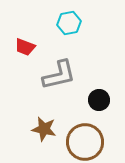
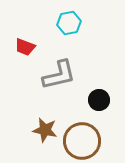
brown star: moved 1 px right, 1 px down
brown circle: moved 3 px left, 1 px up
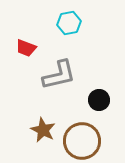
red trapezoid: moved 1 px right, 1 px down
brown star: moved 2 px left; rotated 15 degrees clockwise
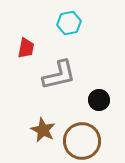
red trapezoid: rotated 100 degrees counterclockwise
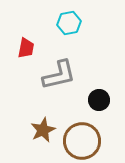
brown star: rotated 20 degrees clockwise
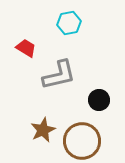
red trapezoid: rotated 70 degrees counterclockwise
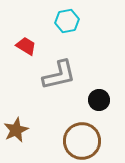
cyan hexagon: moved 2 px left, 2 px up
red trapezoid: moved 2 px up
brown star: moved 27 px left
